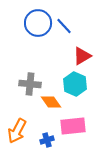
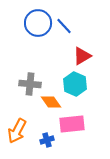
pink rectangle: moved 1 px left, 2 px up
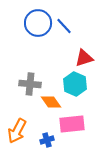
red triangle: moved 2 px right, 2 px down; rotated 12 degrees clockwise
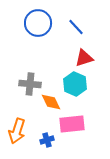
blue line: moved 12 px right, 1 px down
orange diamond: rotated 10 degrees clockwise
orange arrow: rotated 10 degrees counterclockwise
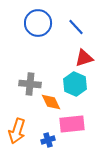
blue cross: moved 1 px right
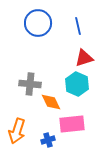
blue line: moved 2 px right, 1 px up; rotated 30 degrees clockwise
cyan hexagon: moved 2 px right
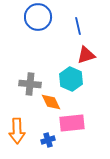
blue circle: moved 6 px up
red triangle: moved 2 px right, 3 px up
cyan hexagon: moved 6 px left, 5 px up
pink rectangle: moved 1 px up
orange arrow: rotated 20 degrees counterclockwise
